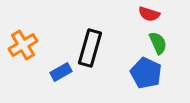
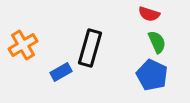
green semicircle: moved 1 px left, 1 px up
blue pentagon: moved 6 px right, 2 px down
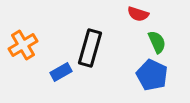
red semicircle: moved 11 px left
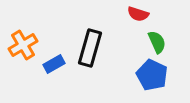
blue rectangle: moved 7 px left, 8 px up
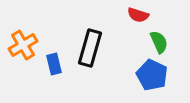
red semicircle: moved 1 px down
green semicircle: moved 2 px right
blue rectangle: rotated 75 degrees counterclockwise
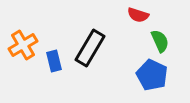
green semicircle: moved 1 px right, 1 px up
black rectangle: rotated 15 degrees clockwise
blue rectangle: moved 3 px up
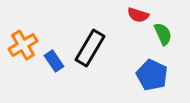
green semicircle: moved 3 px right, 7 px up
blue rectangle: rotated 20 degrees counterclockwise
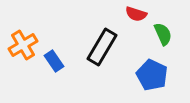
red semicircle: moved 2 px left, 1 px up
black rectangle: moved 12 px right, 1 px up
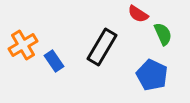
red semicircle: moved 2 px right; rotated 15 degrees clockwise
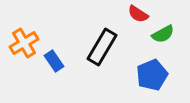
green semicircle: rotated 85 degrees clockwise
orange cross: moved 1 px right, 2 px up
blue pentagon: rotated 24 degrees clockwise
